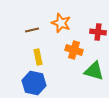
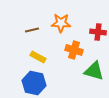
orange star: rotated 18 degrees counterclockwise
yellow rectangle: rotated 49 degrees counterclockwise
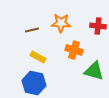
red cross: moved 6 px up
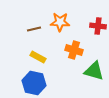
orange star: moved 1 px left, 1 px up
brown line: moved 2 px right, 1 px up
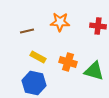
brown line: moved 7 px left, 2 px down
orange cross: moved 6 px left, 12 px down
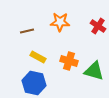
red cross: rotated 28 degrees clockwise
orange cross: moved 1 px right, 1 px up
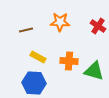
brown line: moved 1 px left, 1 px up
orange cross: rotated 12 degrees counterclockwise
blue hexagon: rotated 10 degrees counterclockwise
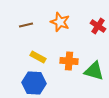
orange star: rotated 18 degrees clockwise
brown line: moved 5 px up
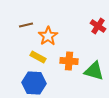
orange star: moved 12 px left, 14 px down; rotated 18 degrees clockwise
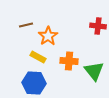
red cross: rotated 28 degrees counterclockwise
green triangle: rotated 35 degrees clockwise
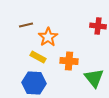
orange star: moved 1 px down
green triangle: moved 7 px down
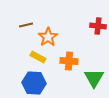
green triangle: rotated 10 degrees clockwise
